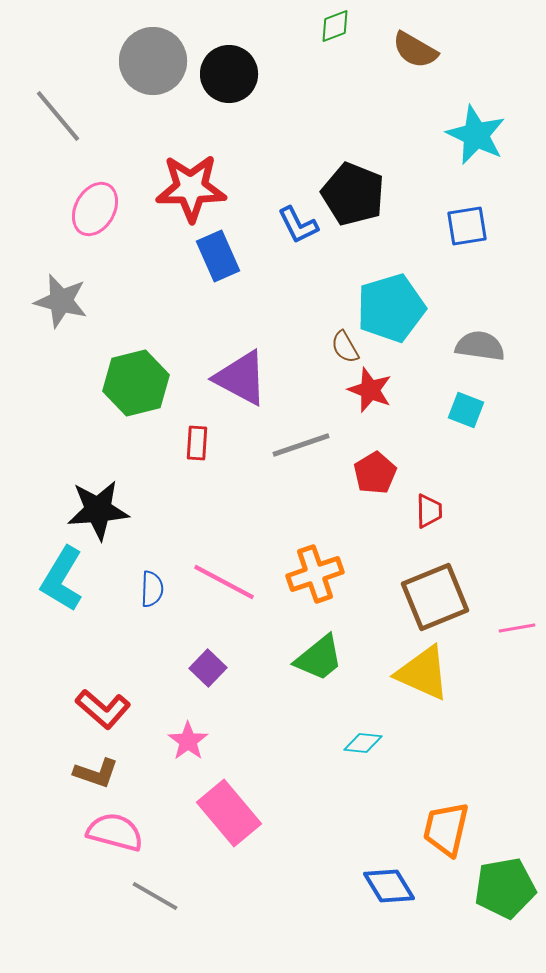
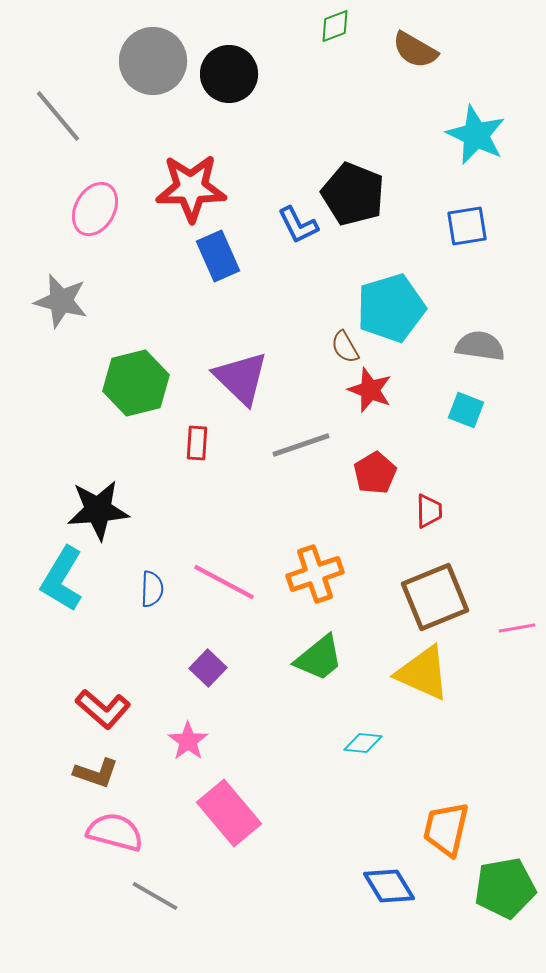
purple triangle at (241, 378): rotated 16 degrees clockwise
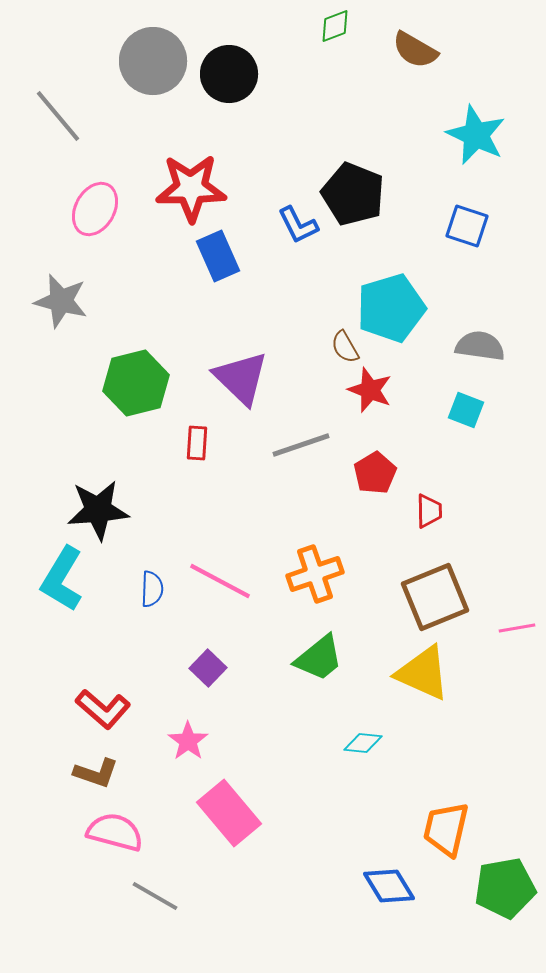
blue square at (467, 226): rotated 27 degrees clockwise
pink line at (224, 582): moved 4 px left, 1 px up
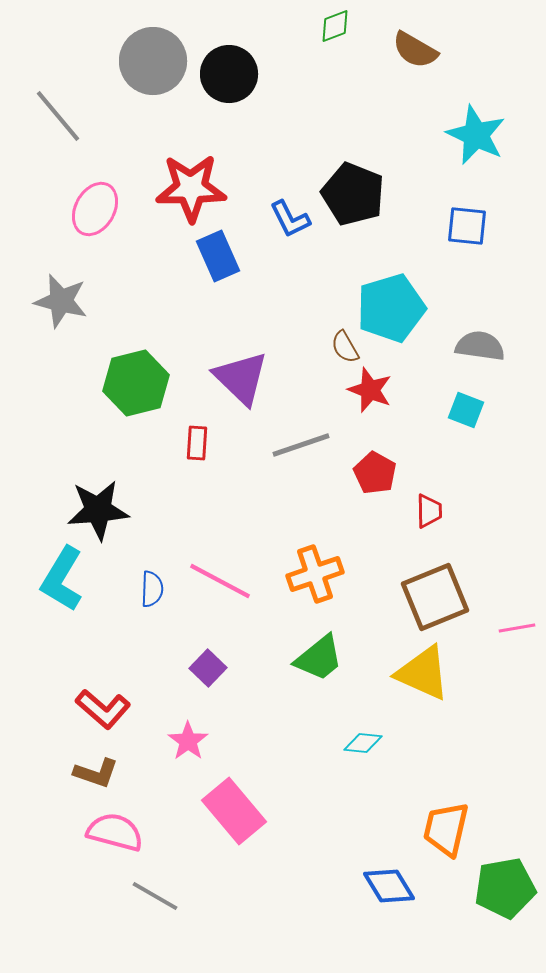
blue L-shape at (298, 225): moved 8 px left, 6 px up
blue square at (467, 226): rotated 12 degrees counterclockwise
red pentagon at (375, 473): rotated 12 degrees counterclockwise
pink rectangle at (229, 813): moved 5 px right, 2 px up
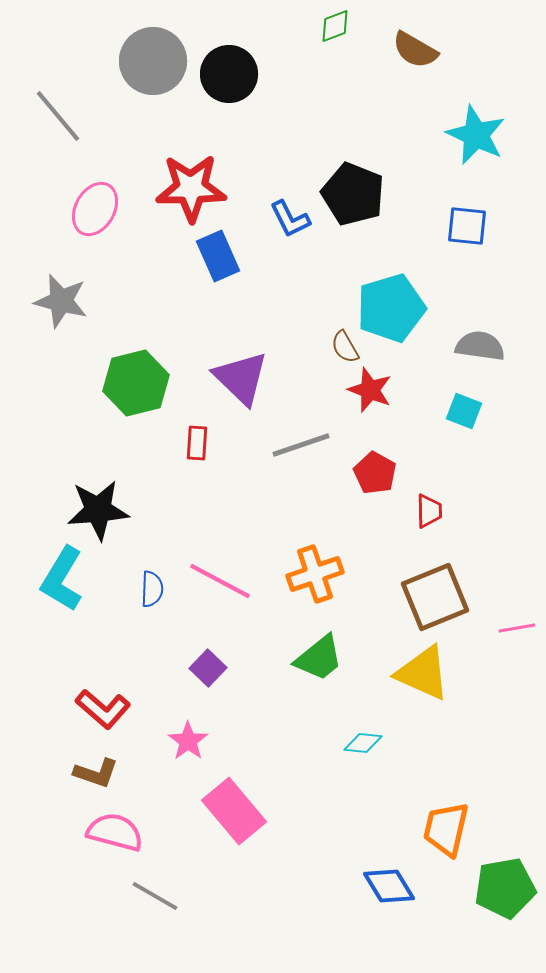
cyan square at (466, 410): moved 2 px left, 1 px down
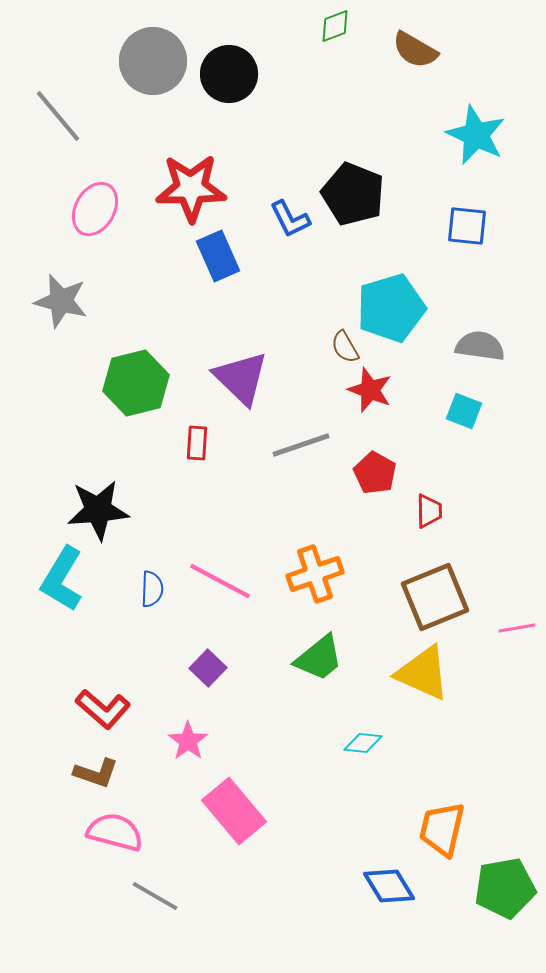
orange trapezoid at (446, 829): moved 4 px left
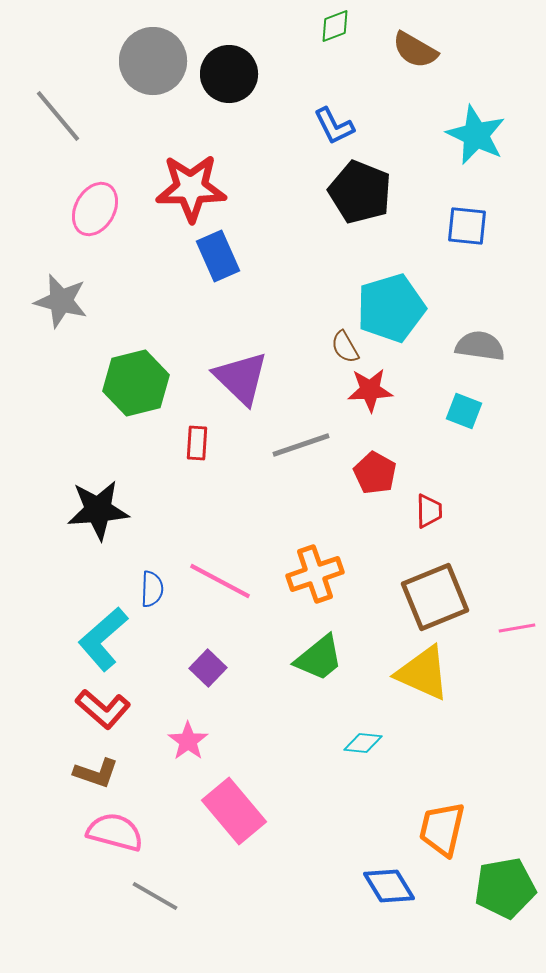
black pentagon at (353, 194): moved 7 px right, 2 px up
blue L-shape at (290, 219): moved 44 px right, 93 px up
red star at (370, 390): rotated 24 degrees counterclockwise
cyan L-shape at (62, 579): moved 41 px right, 60 px down; rotated 18 degrees clockwise
